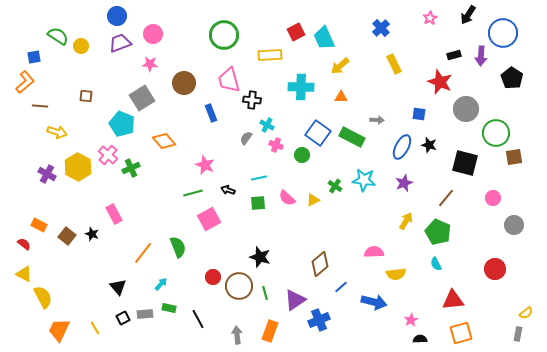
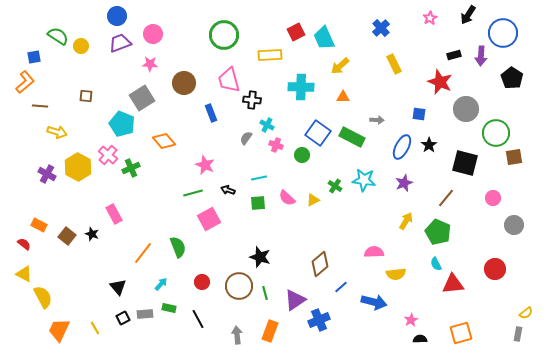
orange triangle at (341, 97): moved 2 px right
black star at (429, 145): rotated 21 degrees clockwise
red circle at (213, 277): moved 11 px left, 5 px down
red triangle at (453, 300): moved 16 px up
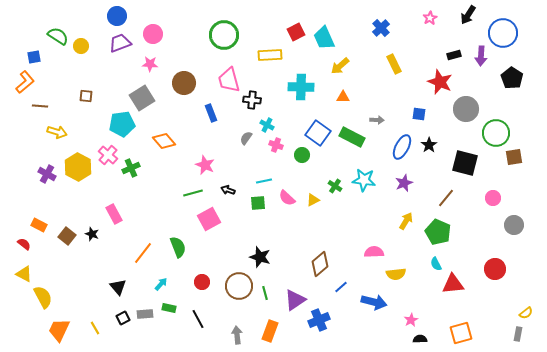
cyan pentagon at (122, 124): rotated 30 degrees counterclockwise
cyan line at (259, 178): moved 5 px right, 3 px down
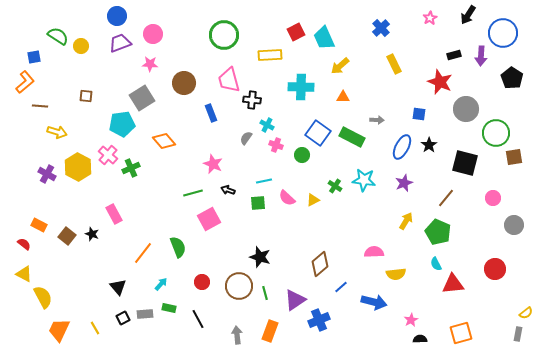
pink star at (205, 165): moved 8 px right, 1 px up
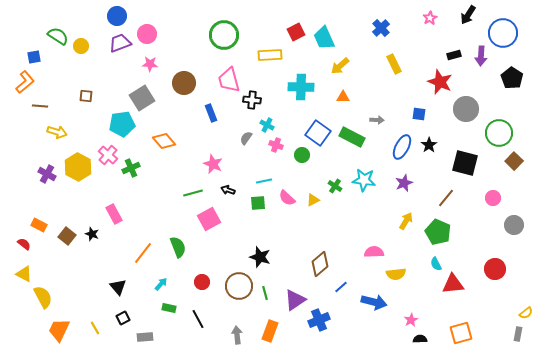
pink circle at (153, 34): moved 6 px left
green circle at (496, 133): moved 3 px right
brown square at (514, 157): moved 4 px down; rotated 36 degrees counterclockwise
gray rectangle at (145, 314): moved 23 px down
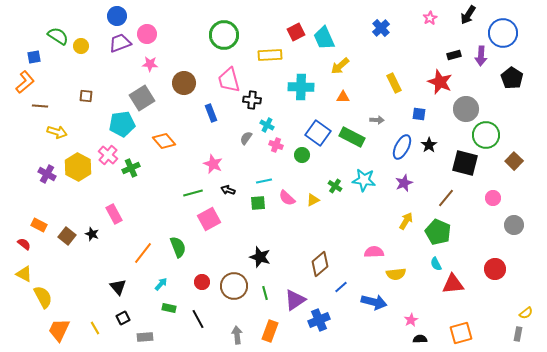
yellow rectangle at (394, 64): moved 19 px down
green circle at (499, 133): moved 13 px left, 2 px down
brown circle at (239, 286): moved 5 px left
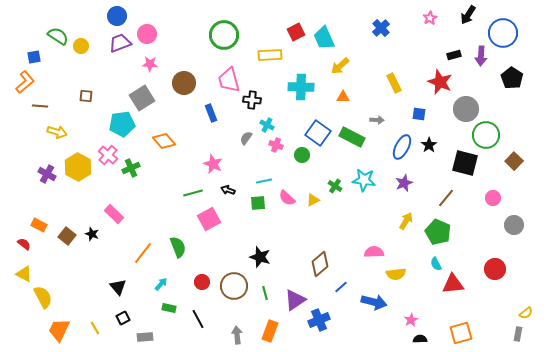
pink rectangle at (114, 214): rotated 18 degrees counterclockwise
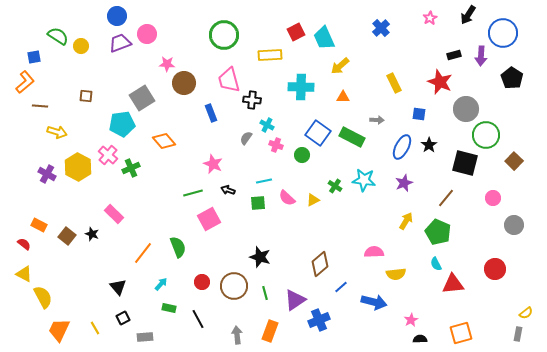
pink star at (150, 64): moved 17 px right
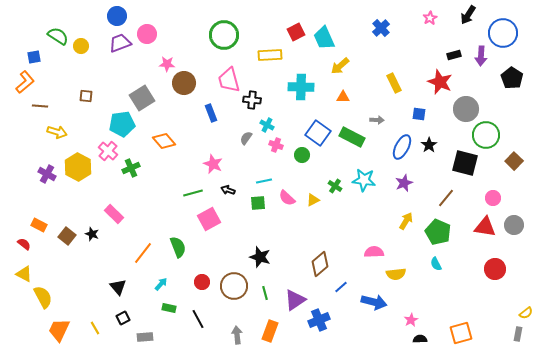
pink cross at (108, 155): moved 4 px up
red triangle at (453, 284): moved 32 px right, 57 px up; rotated 15 degrees clockwise
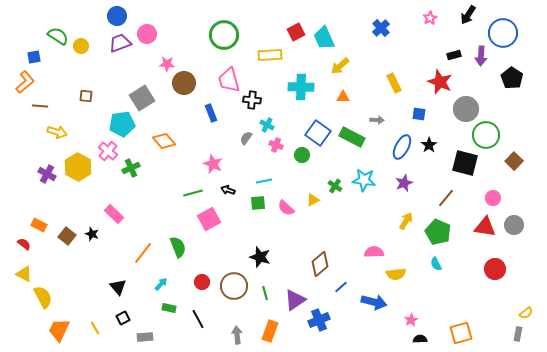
pink semicircle at (287, 198): moved 1 px left, 10 px down
